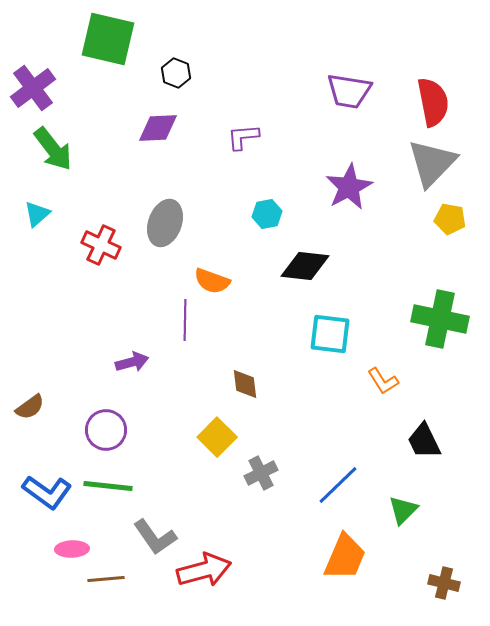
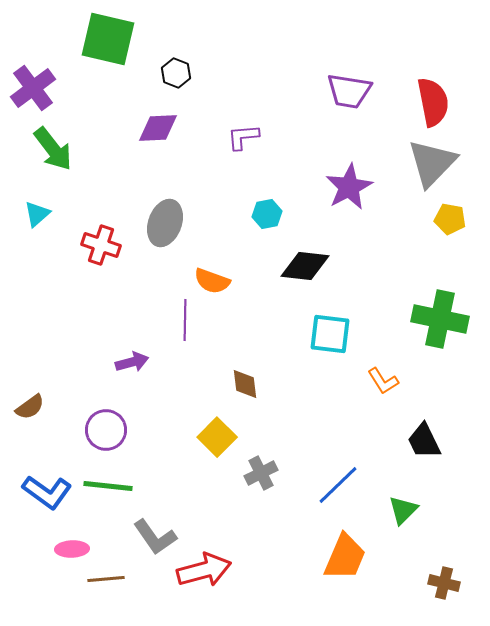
red cross: rotated 6 degrees counterclockwise
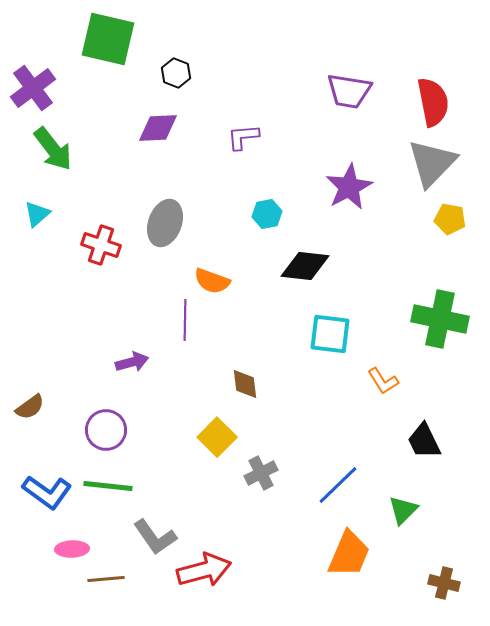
orange trapezoid: moved 4 px right, 3 px up
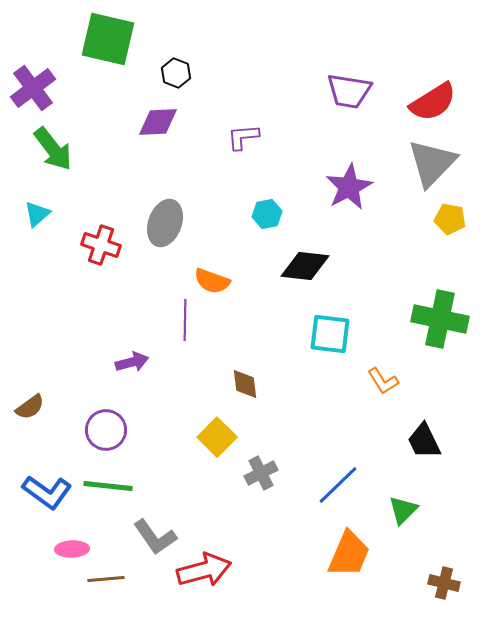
red semicircle: rotated 69 degrees clockwise
purple diamond: moved 6 px up
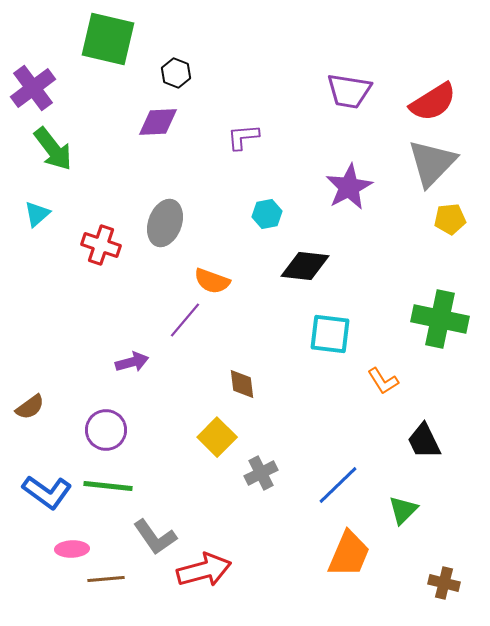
yellow pentagon: rotated 16 degrees counterclockwise
purple line: rotated 39 degrees clockwise
brown diamond: moved 3 px left
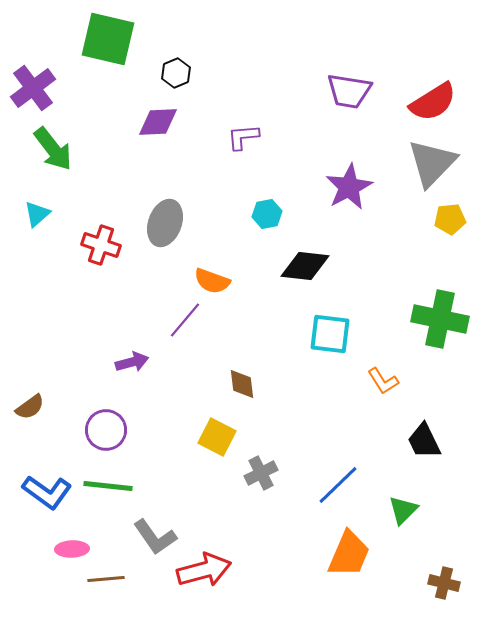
black hexagon: rotated 16 degrees clockwise
yellow square: rotated 18 degrees counterclockwise
